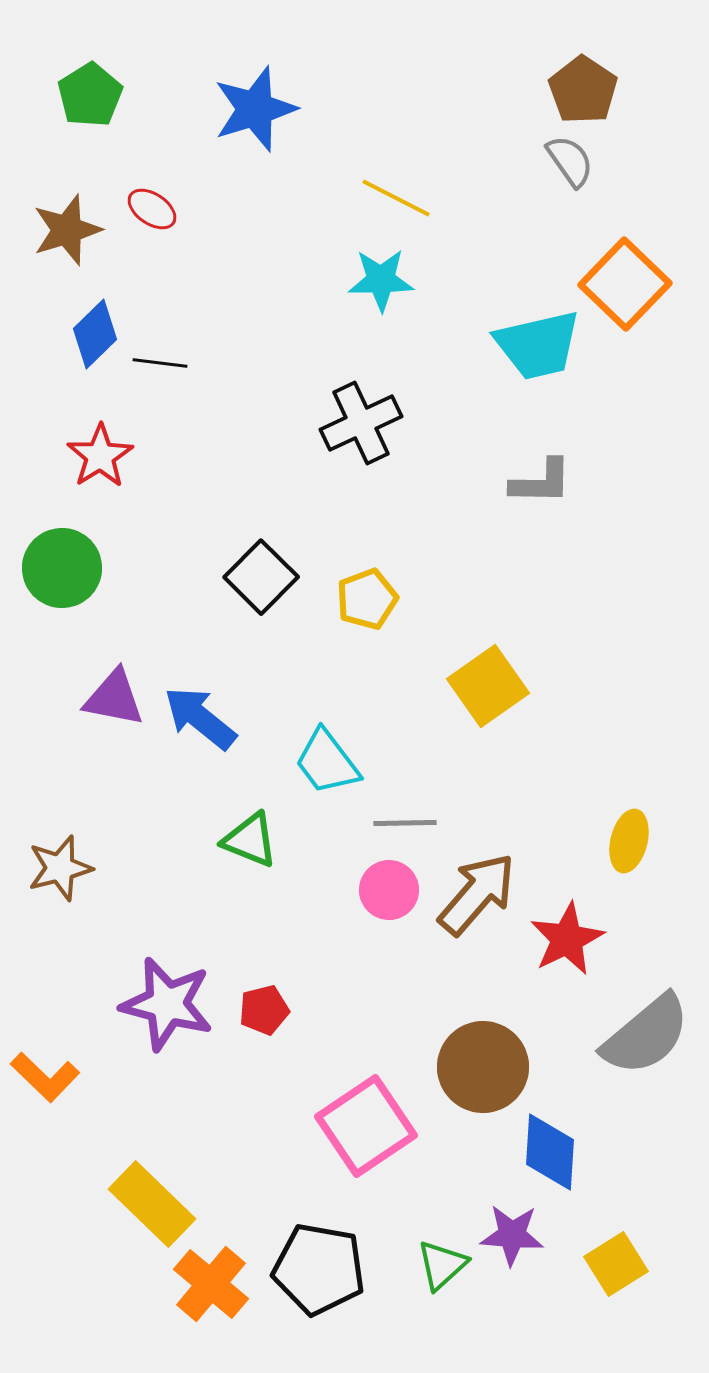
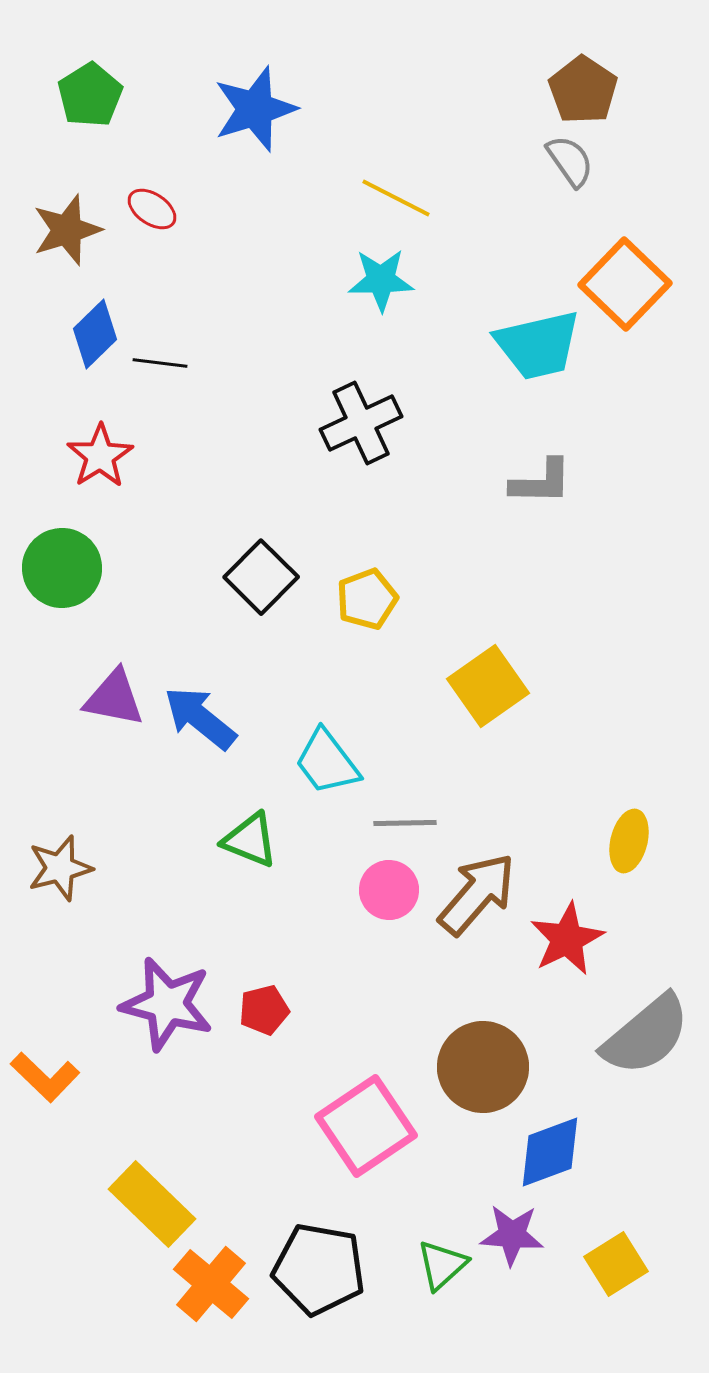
blue diamond at (550, 1152): rotated 66 degrees clockwise
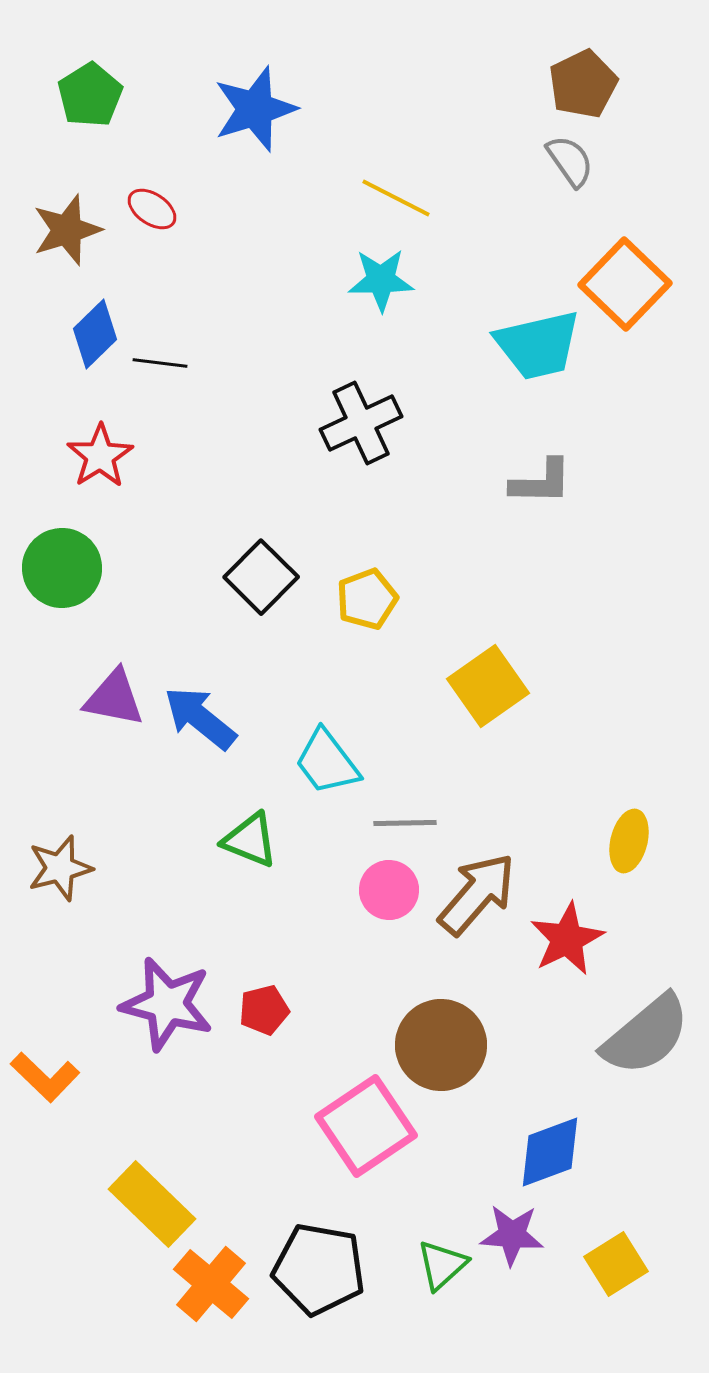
brown pentagon at (583, 90): moved 6 px up; rotated 12 degrees clockwise
brown circle at (483, 1067): moved 42 px left, 22 px up
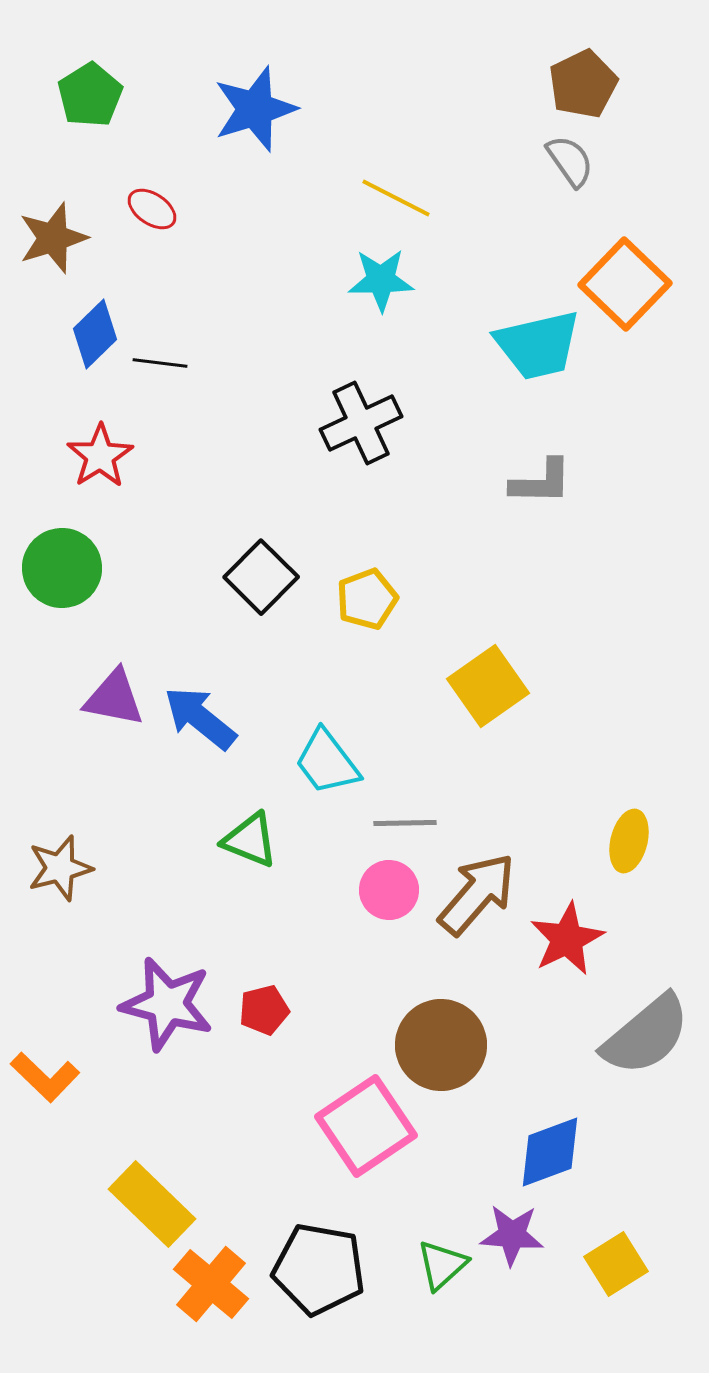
brown star at (67, 230): moved 14 px left, 8 px down
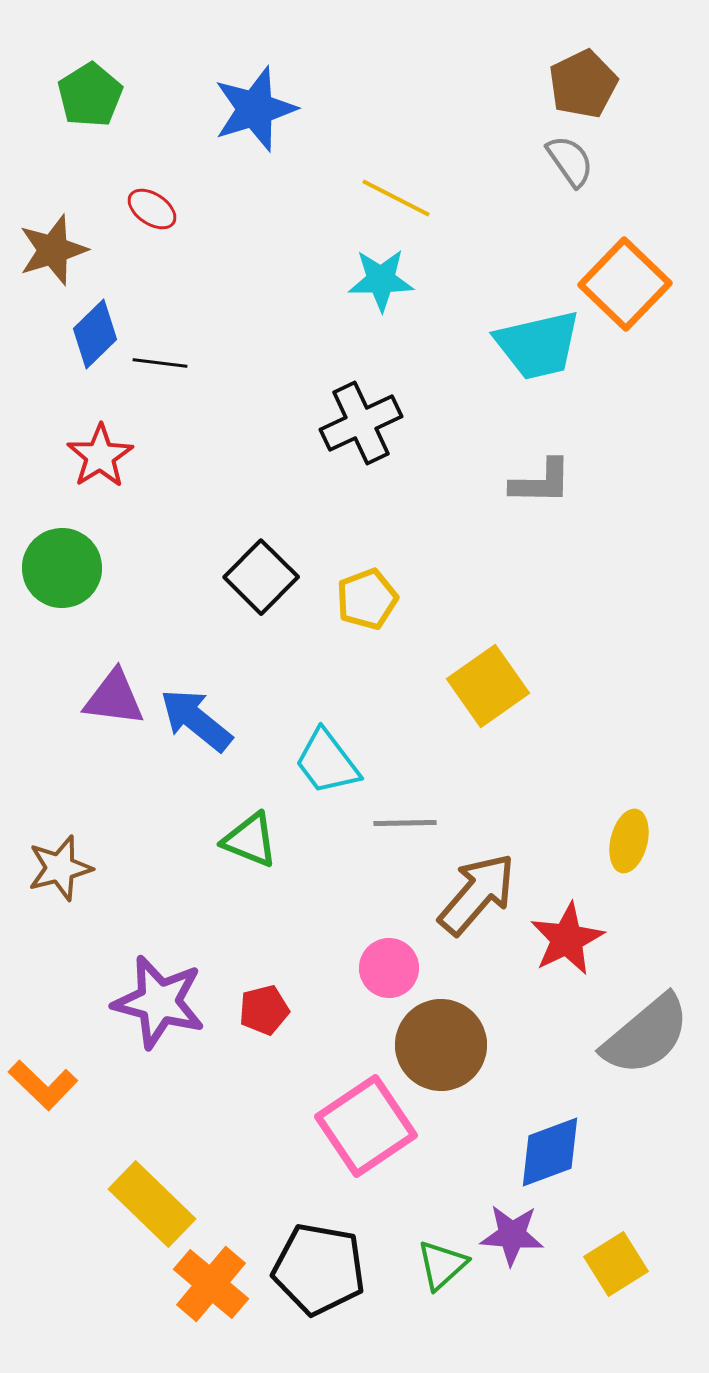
brown star at (53, 238): moved 12 px down
purple triangle at (114, 698): rotated 4 degrees counterclockwise
blue arrow at (200, 718): moved 4 px left, 2 px down
pink circle at (389, 890): moved 78 px down
purple star at (167, 1004): moved 8 px left, 2 px up
orange L-shape at (45, 1077): moved 2 px left, 8 px down
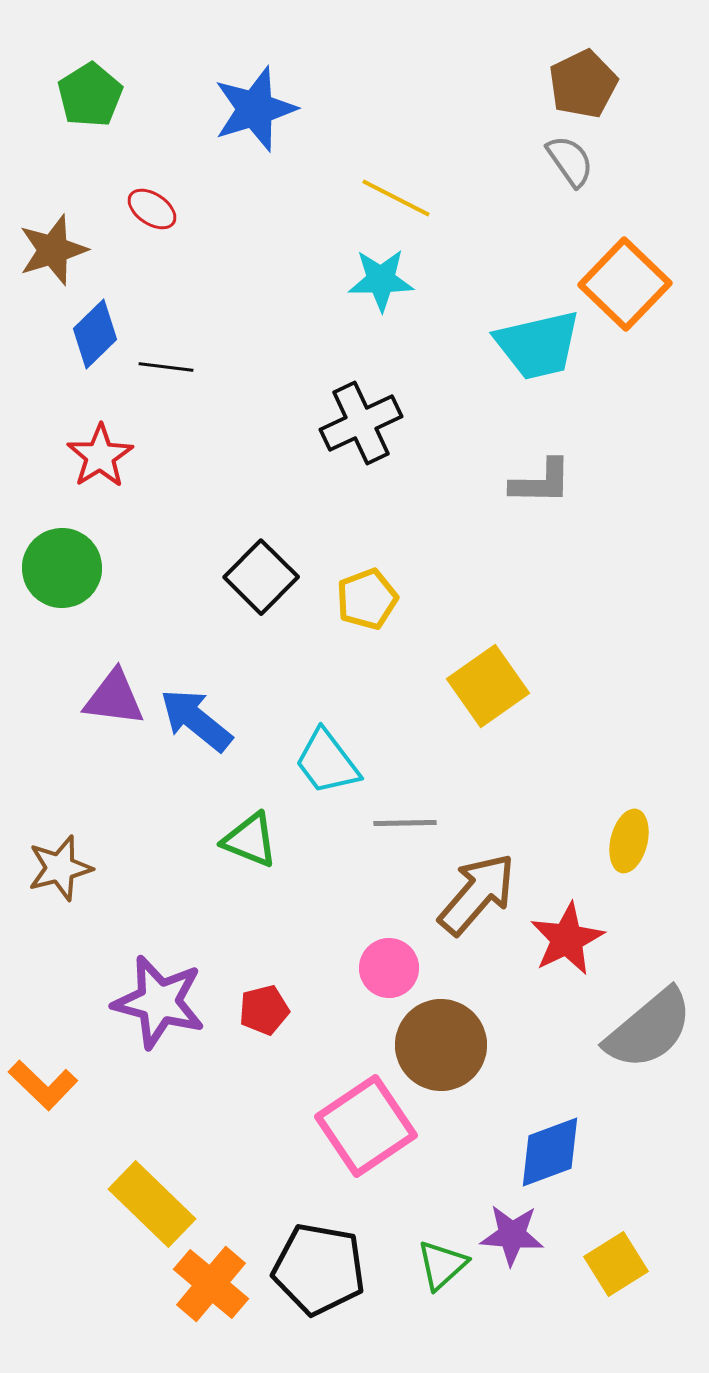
black line at (160, 363): moved 6 px right, 4 px down
gray semicircle at (646, 1035): moved 3 px right, 6 px up
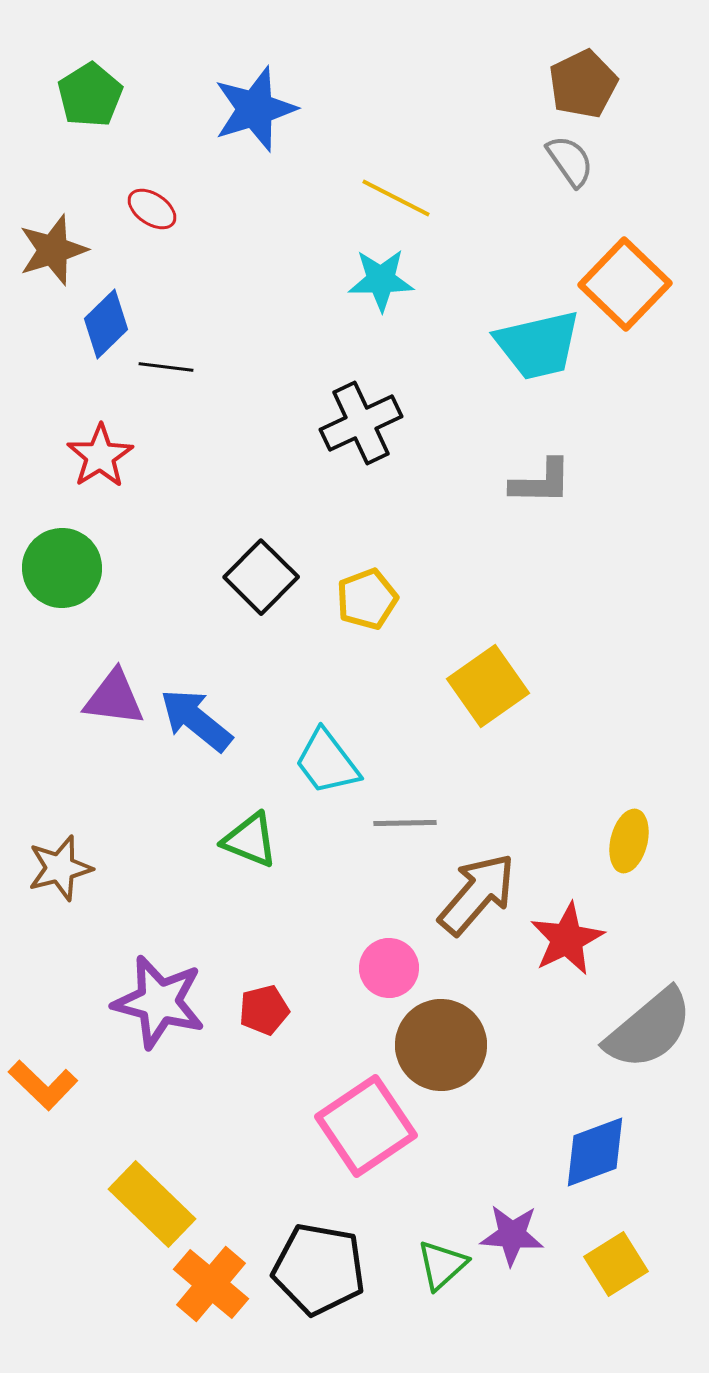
blue diamond at (95, 334): moved 11 px right, 10 px up
blue diamond at (550, 1152): moved 45 px right
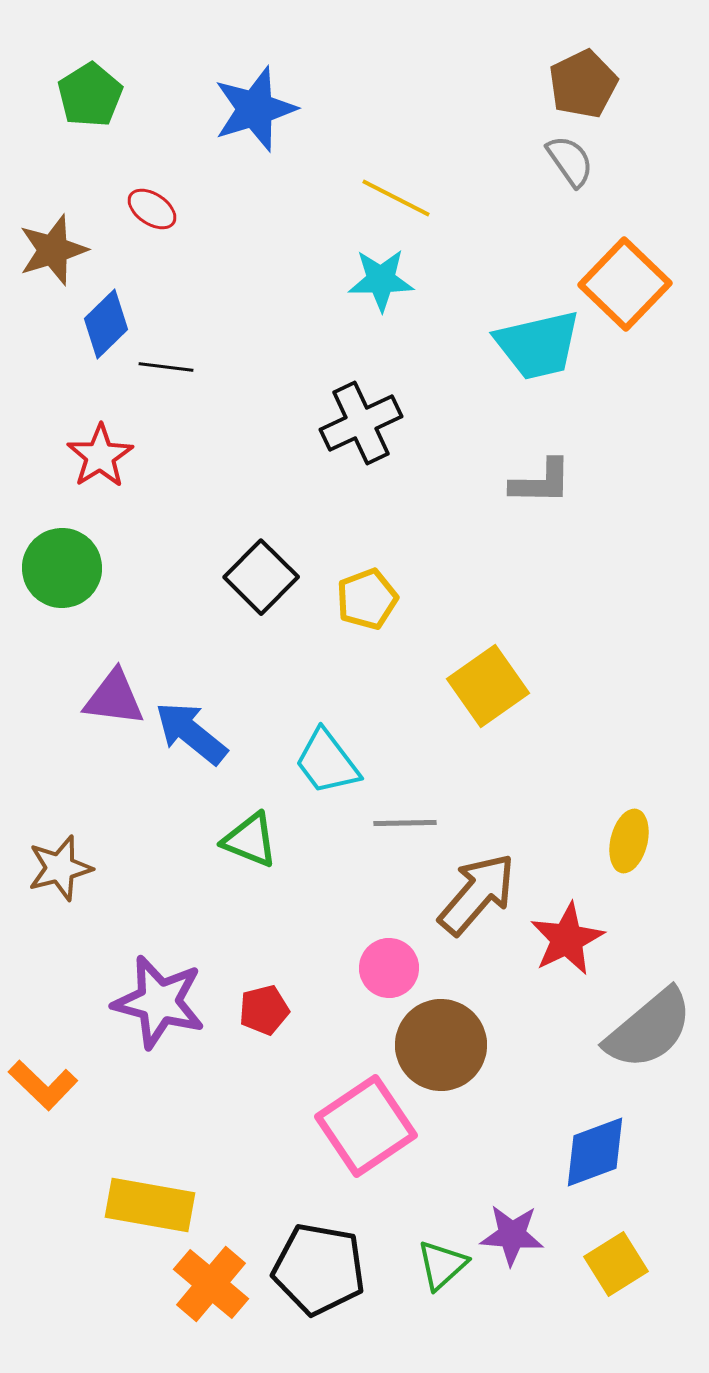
blue arrow at (196, 720): moved 5 px left, 13 px down
yellow rectangle at (152, 1204): moved 2 px left, 1 px down; rotated 34 degrees counterclockwise
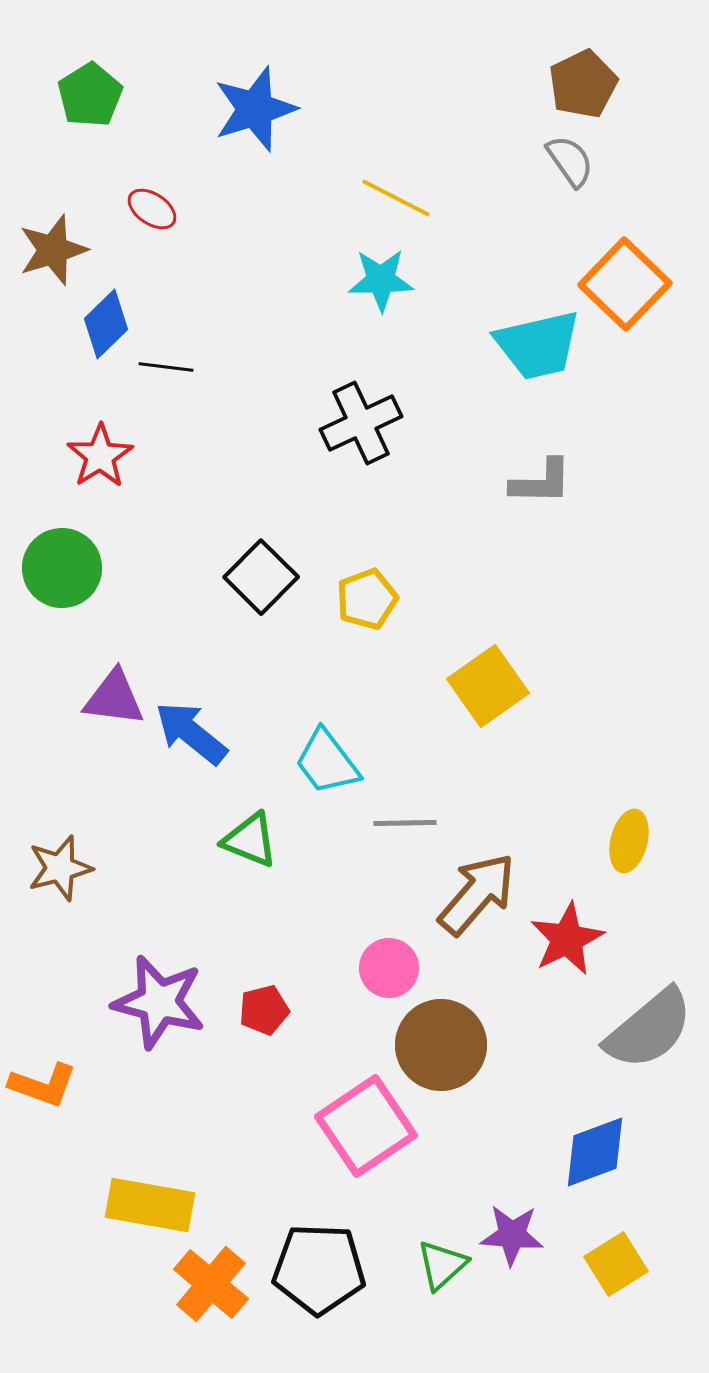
orange L-shape at (43, 1085): rotated 24 degrees counterclockwise
black pentagon at (319, 1269): rotated 8 degrees counterclockwise
